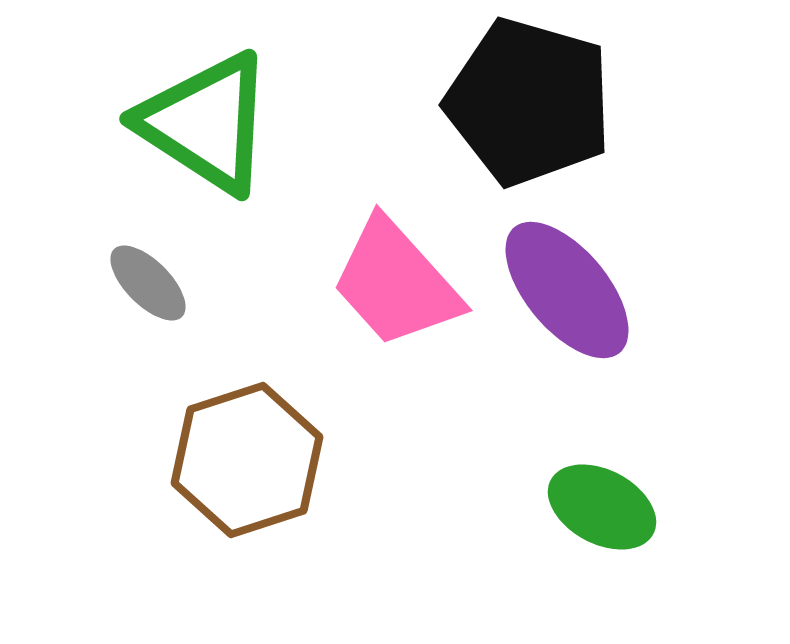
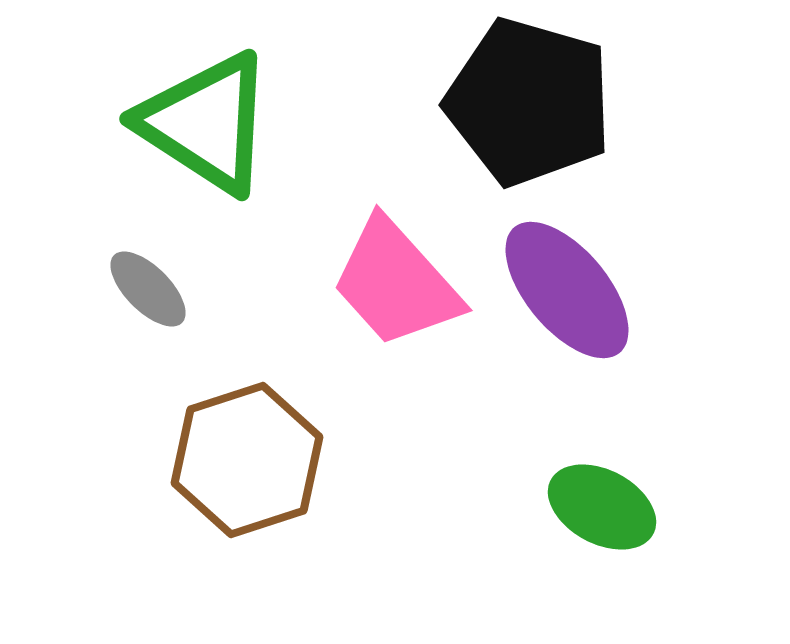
gray ellipse: moved 6 px down
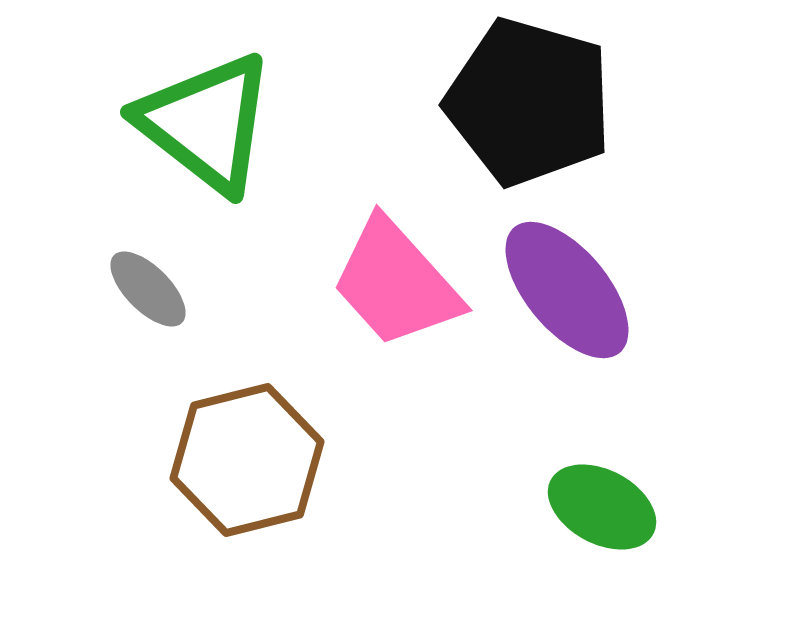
green triangle: rotated 5 degrees clockwise
brown hexagon: rotated 4 degrees clockwise
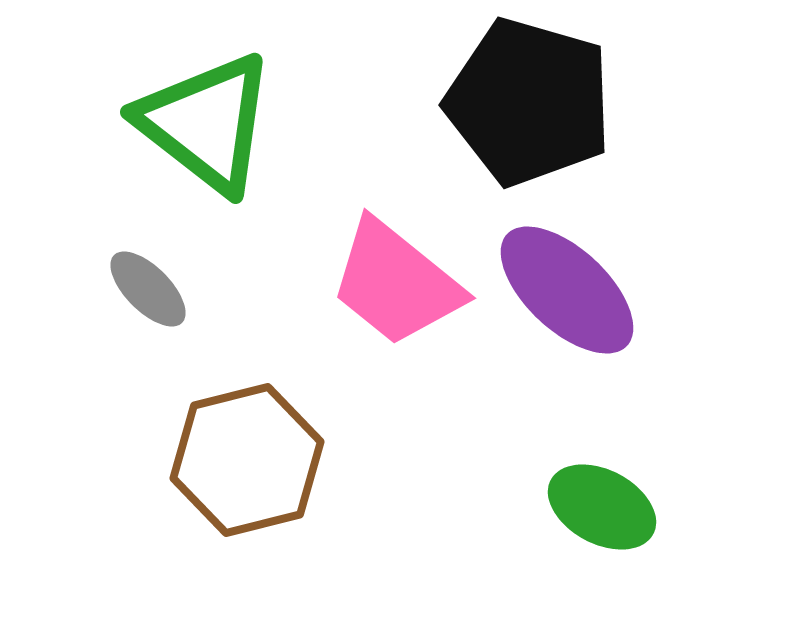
pink trapezoid: rotated 9 degrees counterclockwise
purple ellipse: rotated 7 degrees counterclockwise
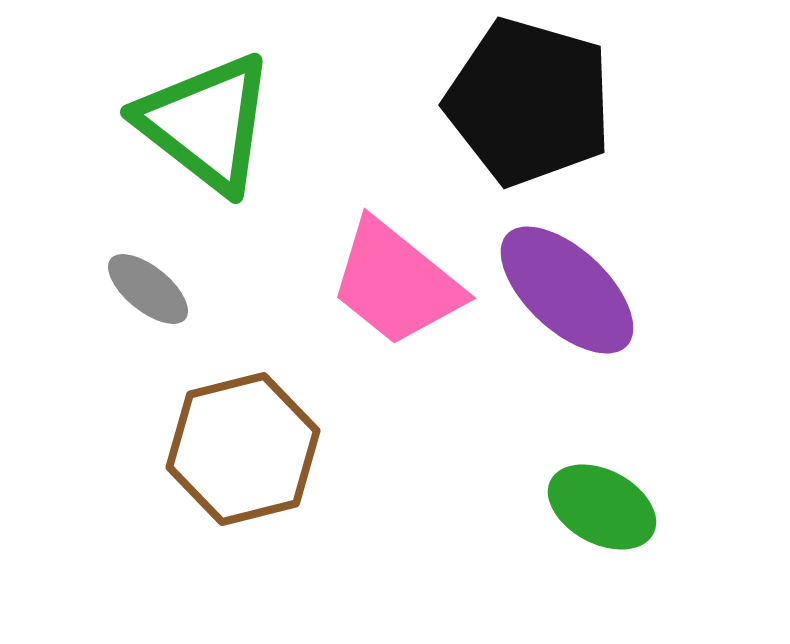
gray ellipse: rotated 6 degrees counterclockwise
brown hexagon: moved 4 px left, 11 px up
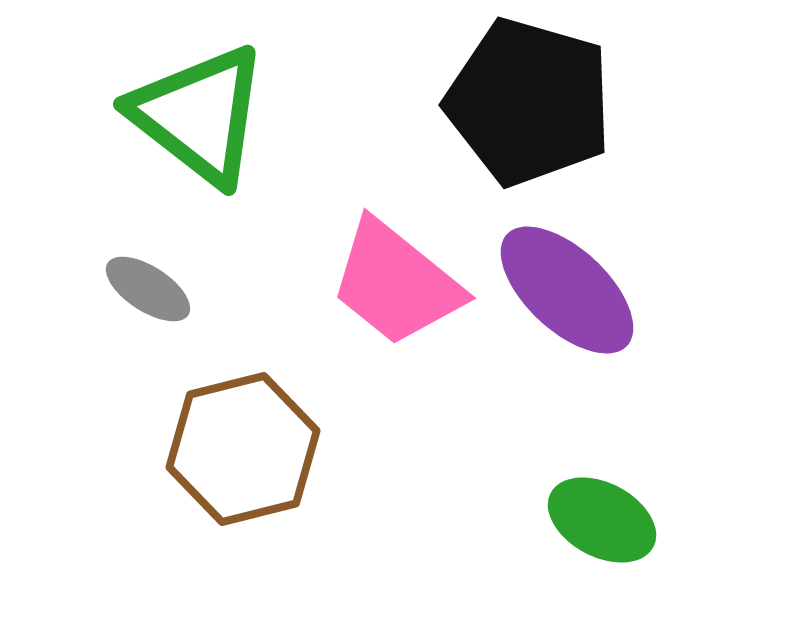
green triangle: moved 7 px left, 8 px up
gray ellipse: rotated 6 degrees counterclockwise
green ellipse: moved 13 px down
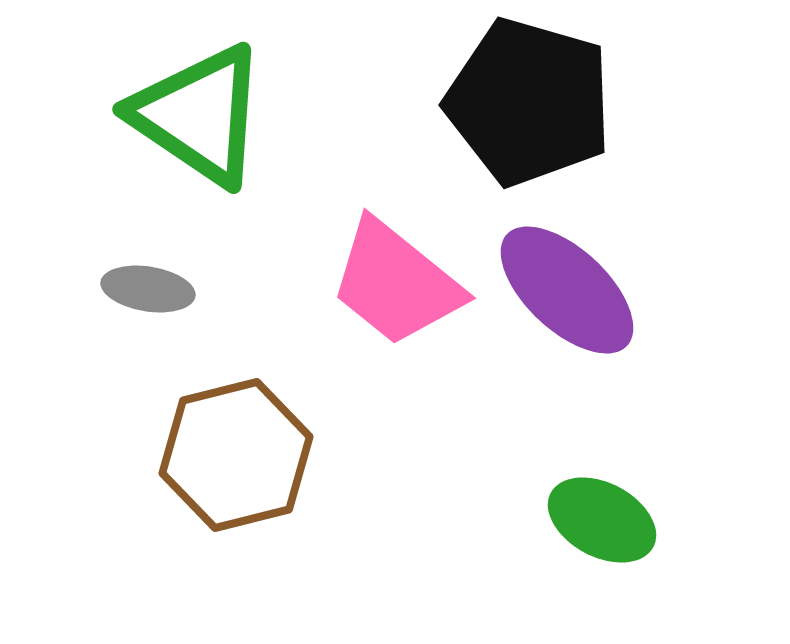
green triangle: rotated 4 degrees counterclockwise
gray ellipse: rotated 24 degrees counterclockwise
brown hexagon: moved 7 px left, 6 px down
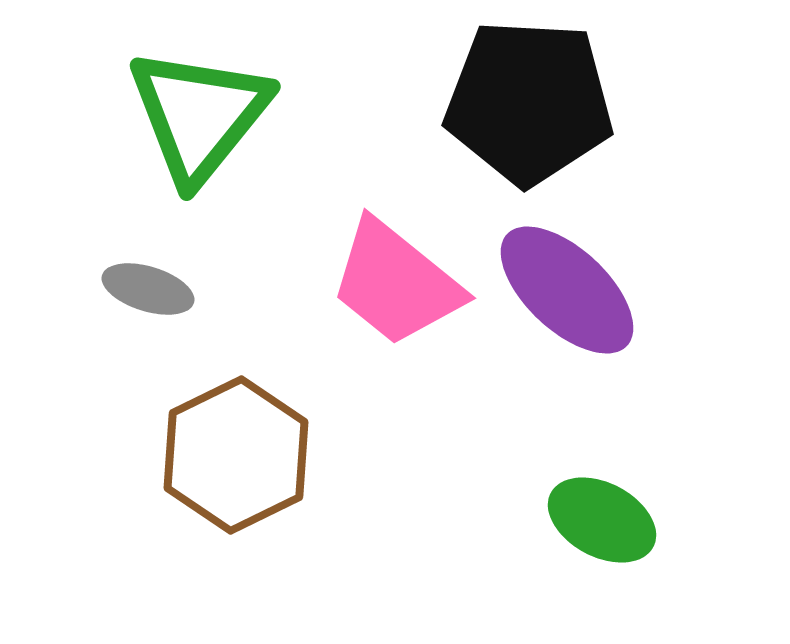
black pentagon: rotated 13 degrees counterclockwise
green triangle: rotated 35 degrees clockwise
gray ellipse: rotated 8 degrees clockwise
brown hexagon: rotated 12 degrees counterclockwise
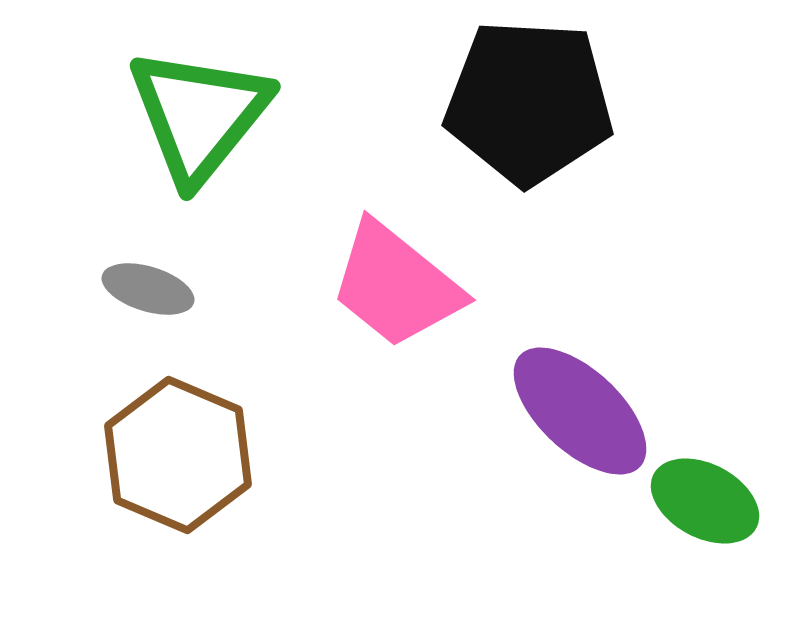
pink trapezoid: moved 2 px down
purple ellipse: moved 13 px right, 121 px down
brown hexagon: moved 58 px left; rotated 11 degrees counterclockwise
green ellipse: moved 103 px right, 19 px up
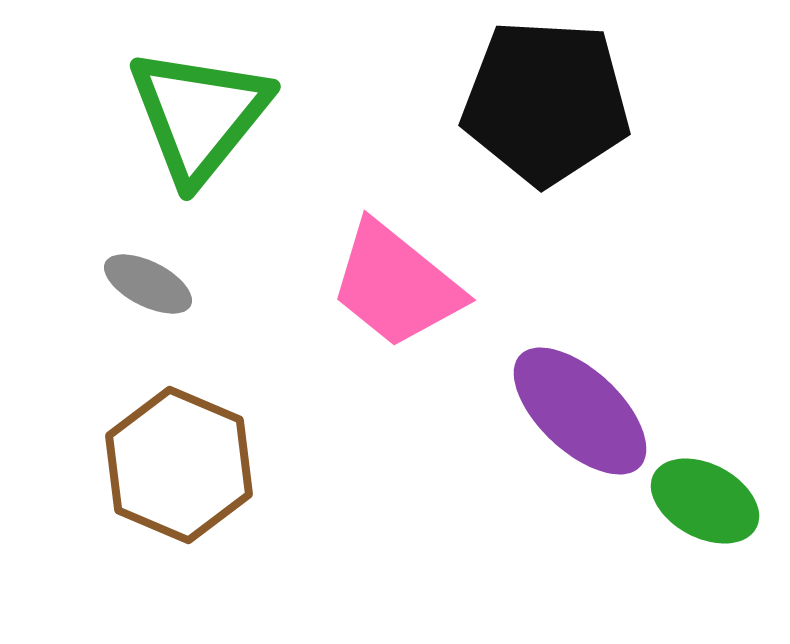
black pentagon: moved 17 px right
gray ellipse: moved 5 px up; rotated 10 degrees clockwise
brown hexagon: moved 1 px right, 10 px down
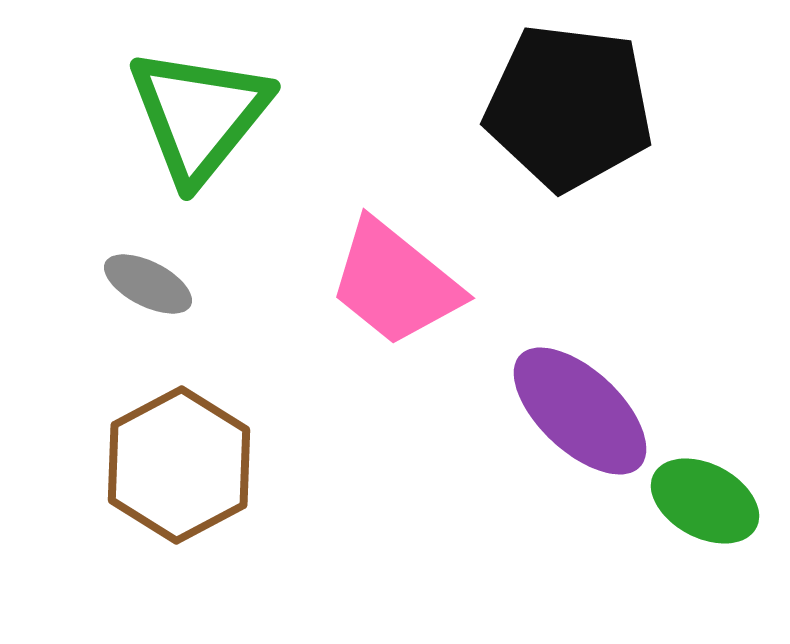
black pentagon: moved 23 px right, 5 px down; rotated 4 degrees clockwise
pink trapezoid: moved 1 px left, 2 px up
brown hexagon: rotated 9 degrees clockwise
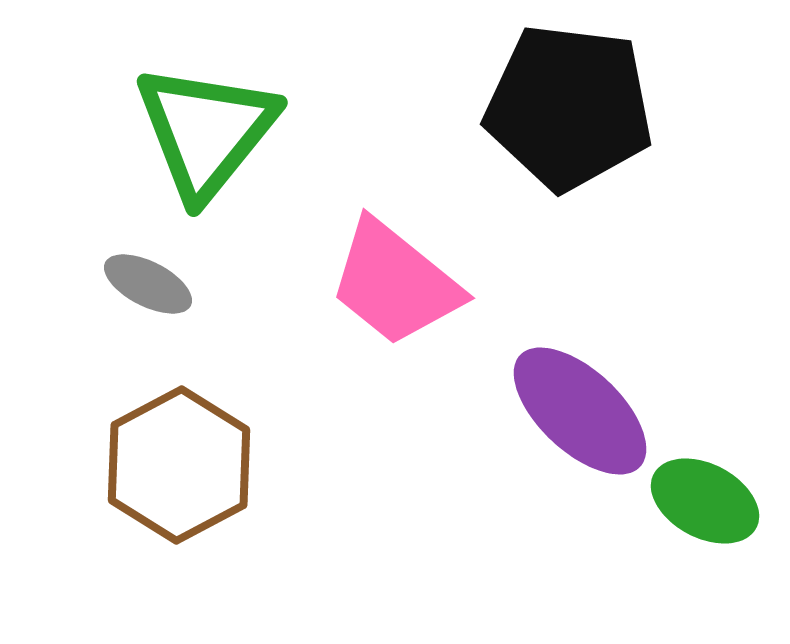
green triangle: moved 7 px right, 16 px down
